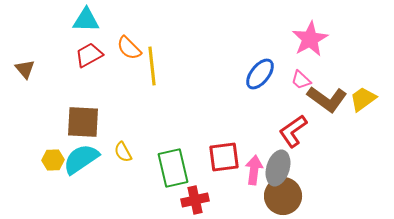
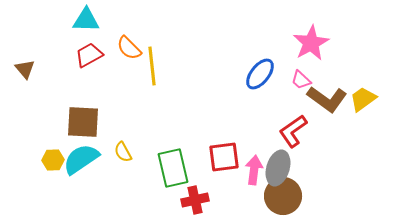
pink star: moved 1 px right, 4 px down
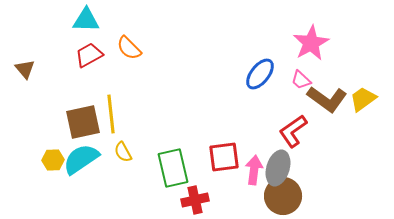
yellow line: moved 41 px left, 48 px down
brown square: rotated 15 degrees counterclockwise
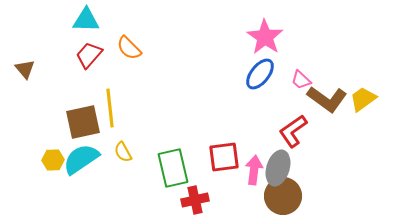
pink star: moved 46 px left, 6 px up; rotated 9 degrees counterclockwise
red trapezoid: rotated 20 degrees counterclockwise
yellow line: moved 1 px left, 6 px up
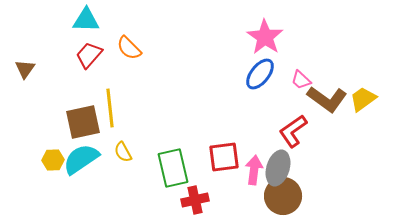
brown triangle: rotated 15 degrees clockwise
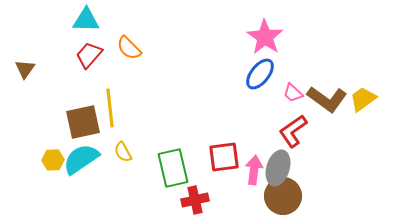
pink trapezoid: moved 8 px left, 13 px down
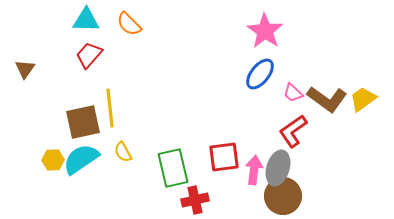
pink star: moved 6 px up
orange semicircle: moved 24 px up
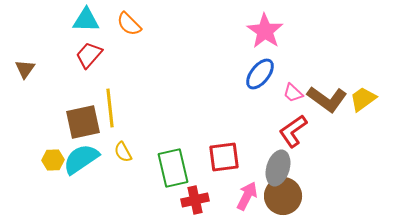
pink arrow: moved 7 px left, 26 px down; rotated 20 degrees clockwise
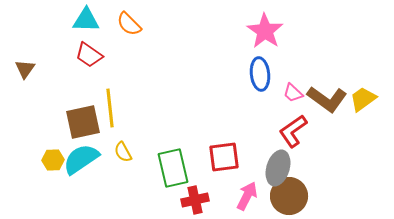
red trapezoid: rotated 96 degrees counterclockwise
blue ellipse: rotated 44 degrees counterclockwise
brown circle: moved 6 px right
